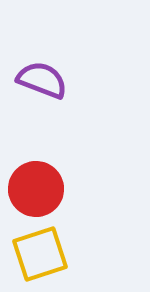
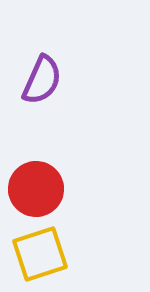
purple semicircle: rotated 93 degrees clockwise
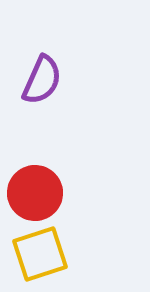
red circle: moved 1 px left, 4 px down
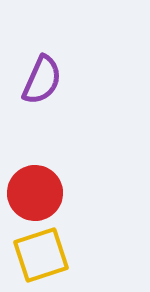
yellow square: moved 1 px right, 1 px down
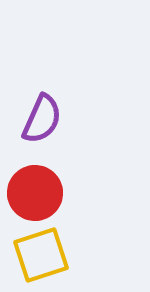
purple semicircle: moved 39 px down
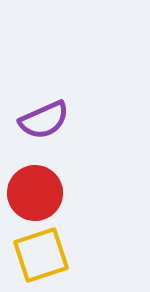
purple semicircle: moved 2 px right, 1 px down; rotated 42 degrees clockwise
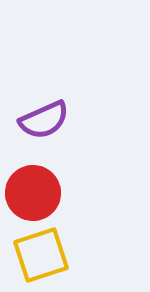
red circle: moved 2 px left
